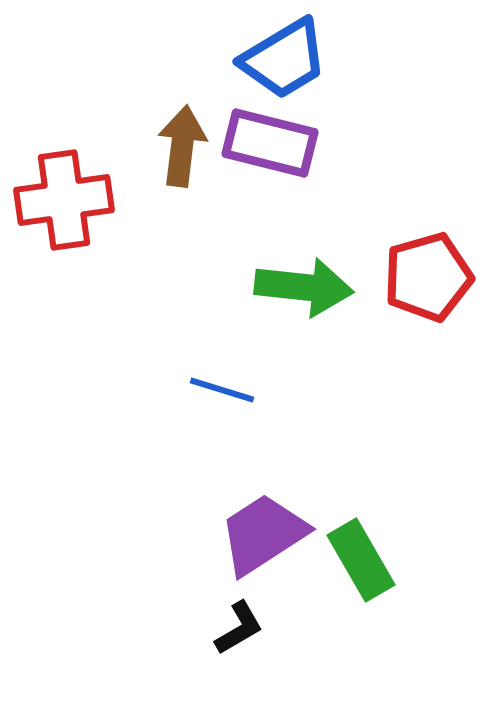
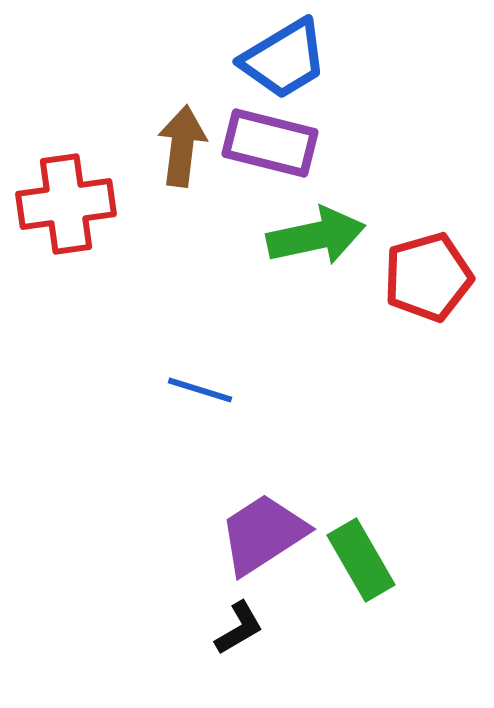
red cross: moved 2 px right, 4 px down
green arrow: moved 12 px right, 51 px up; rotated 18 degrees counterclockwise
blue line: moved 22 px left
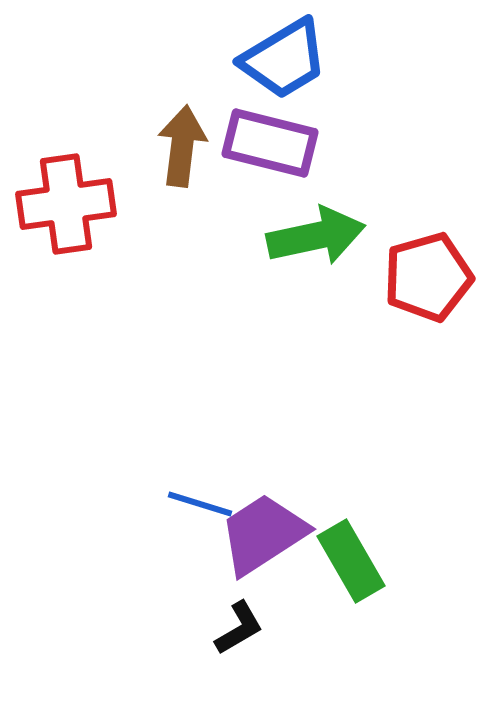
blue line: moved 114 px down
green rectangle: moved 10 px left, 1 px down
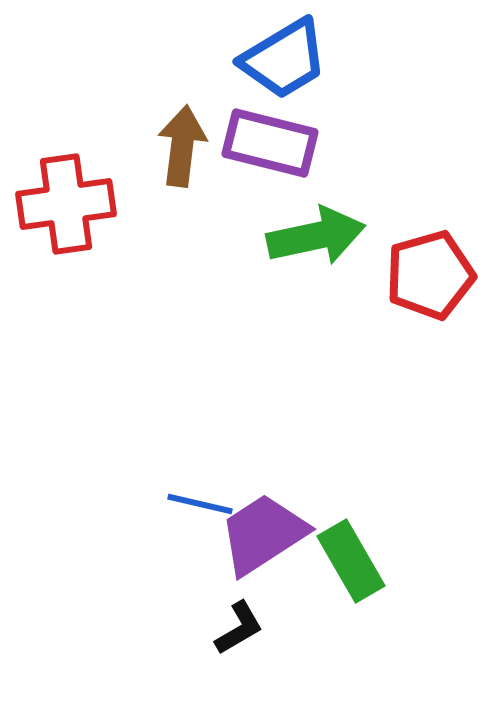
red pentagon: moved 2 px right, 2 px up
blue line: rotated 4 degrees counterclockwise
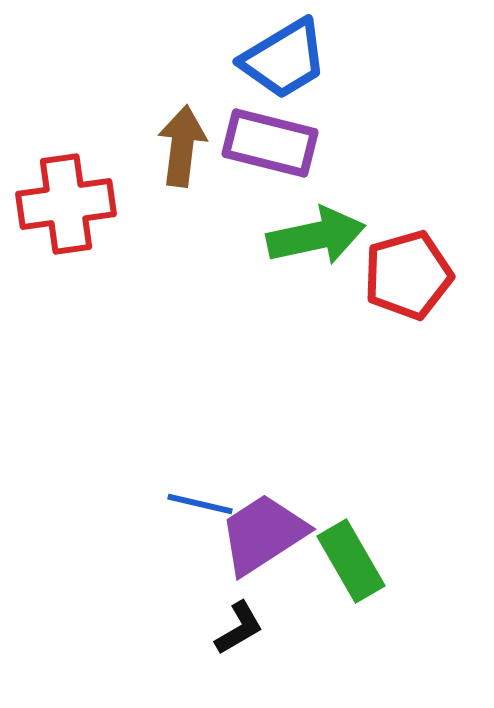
red pentagon: moved 22 px left
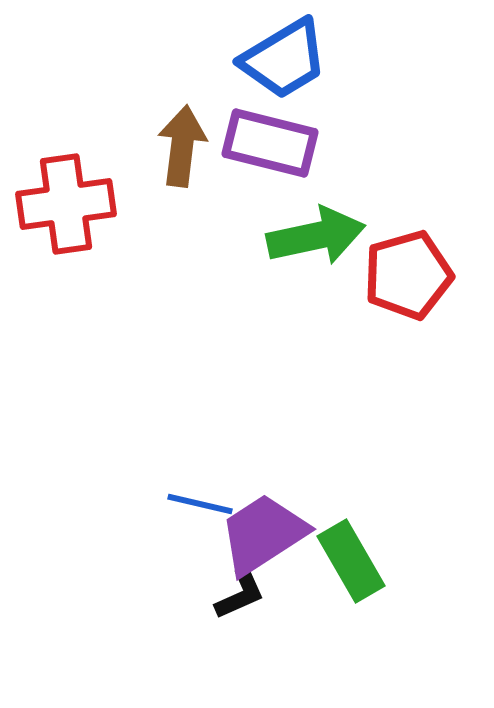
black L-shape: moved 1 px right, 34 px up; rotated 6 degrees clockwise
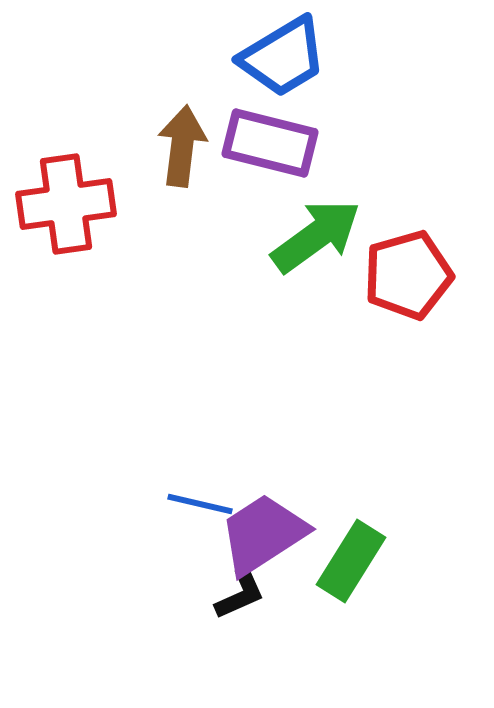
blue trapezoid: moved 1 px left, 2 px up
green arrow: rotated 24 degrees counterclockwise
green rectangle: rotated 62 degrees clockwise
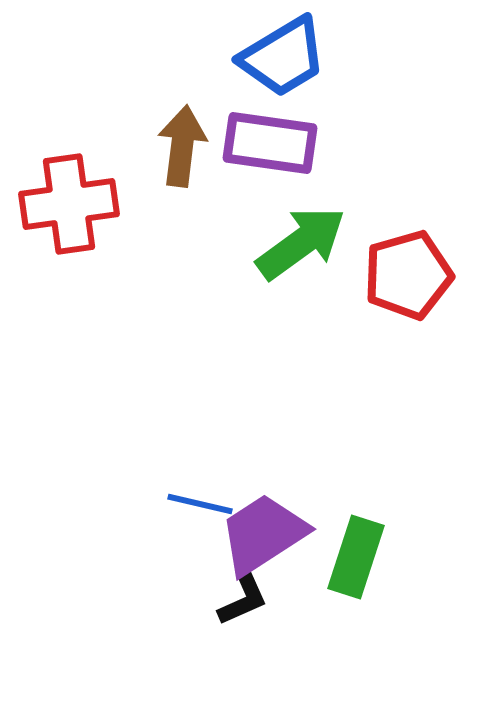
purple rectangle: rotated 6 degrees counterclockwise
red cross: moved 3 px right
green arrow: moved 15 px left, 7 px down
green rectangle: moved 5 px right, 4 px up; rotated 14 degrees counterclockwise
black L-shape: moved 3 px right, 6 px down
